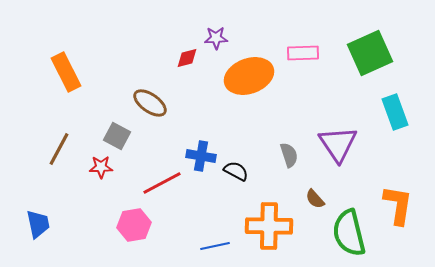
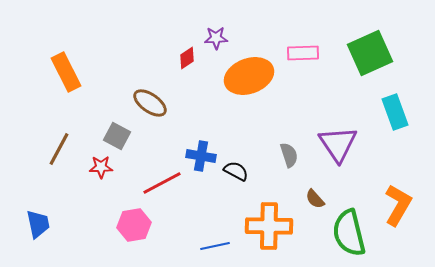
red diamond: rotated 20 degrees counterclockwise
orange L-shape: rotated 21 degrees clockwise
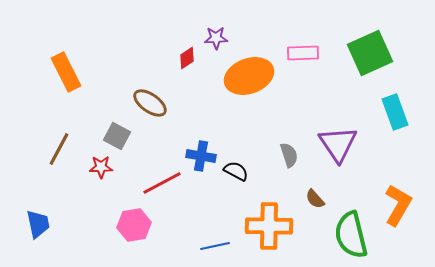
green semicircle: moved 2 px right, 2 px down
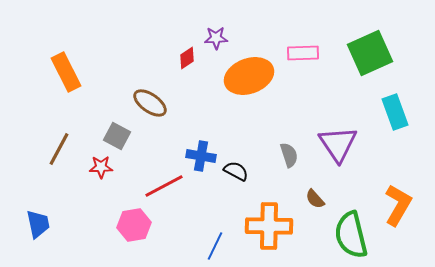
red line: moved 2 px right, 3 px down
blue line: rotated 52 degrees counterclockwise
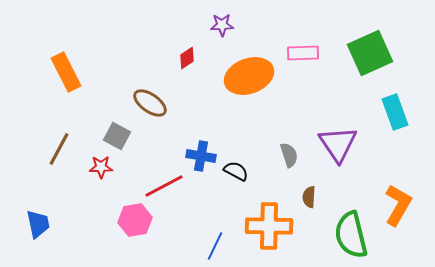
purple star: moved 6 px right, 13 px up
brown semicircle: moved 6 px left, 2 px up; rotated 45 degrees clockwise
pink hexagon: moved 1 px right, 5 px up
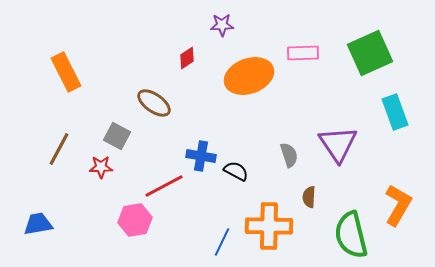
brown ellipse: moved 4 px right
blue trapezoid: rotated 88 degrees counterclockwise
blue line: moved 7 px right, 4 px up
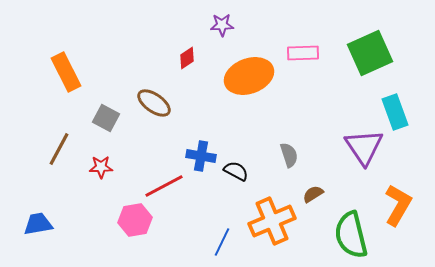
gray square: moved 11 px left, 18 px up
purple triangle: moved 26 px right, 3 px down
brown semicircle: moved 4 px right, 3 px up; rotated 55 degrees clockwise
orange cross: moved 3 px right, 5 px up; rotated 24 degrees counterclockwise
